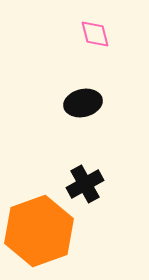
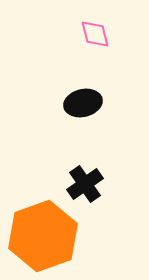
black cross: rotated 6 degrees counterclockwise
orange hexagon: moved 4 px right, 5 px down
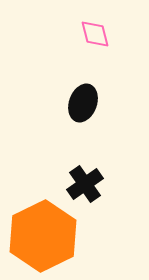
black ellipse: rotated 57 degrees counterclockwise
orange hexagon: rotated 6 degrees counterclockwise
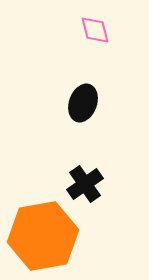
pink diamond: moved 4 px up
orange hexagon: rotated 16 degrees clockwise
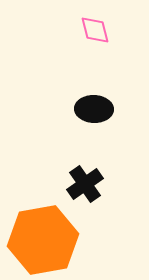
black ellipse: moved 11 px right, 6 px down; rotated 72 degrees clockwise
orange hexagon: moved 4 px down
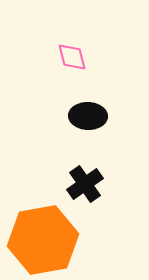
pink diamond: moved 23 px left, 27 px down
black ellipse: moved 6 px left, 7 px down
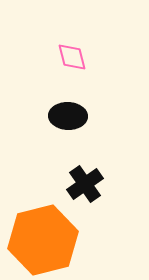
black ellipse: moved 20 px left
orange hexagon: rotated 4 degrees counterclockwise
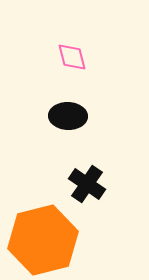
black cross: moved 2 px right; rotated 21 degrees counterclockwise
